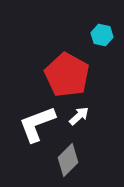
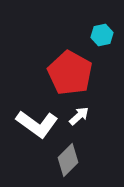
cyan hexagon: rotated 25 degrees counterclockwise
red pentagon: moved 3 px right, 2 px up
white L-shape: rotated 123 degrees counterclockwise
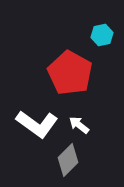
white arrow: moved 9 px down; rotated 100 degrees counterclockwise
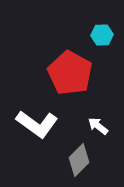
cyan hexagon: rotated 10 degrees clockwise
white arrow: moved 19 px right, 1 px down
gray diamond: moved 11 px right
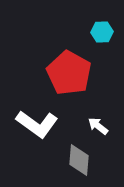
cyan hexagon: moved 3 px up
red pentagon: moved 1 px left
gray diamond: rotated 40 degrees counterclockwise
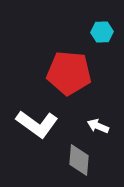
red pentagon: rotated 24 degrees counterclockwise
white arrow: rotated 15 degrees counterclockwise
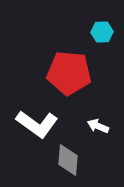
gray diamond: moved 11 px left
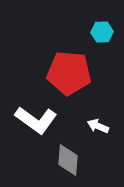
white L-shape: moved 1 px left, 4 px up
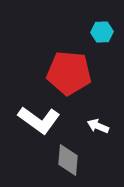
white L-shape: moved 3 px right
